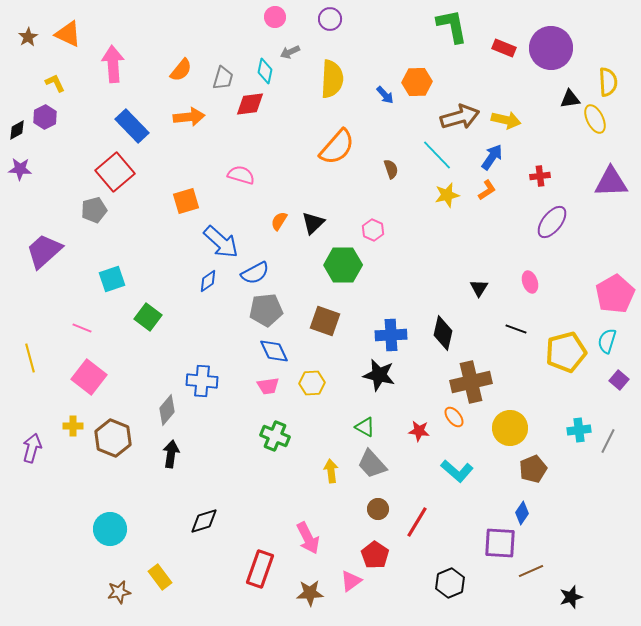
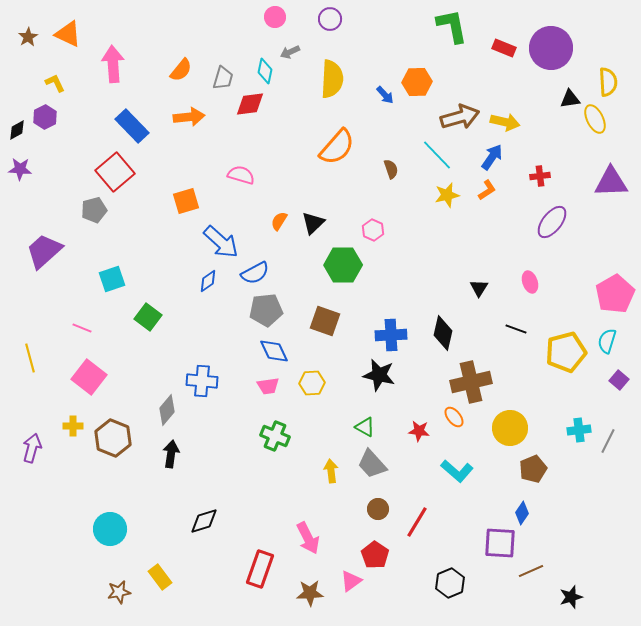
yellow arrow at (506, 120): moved 1 px left, 2 px down
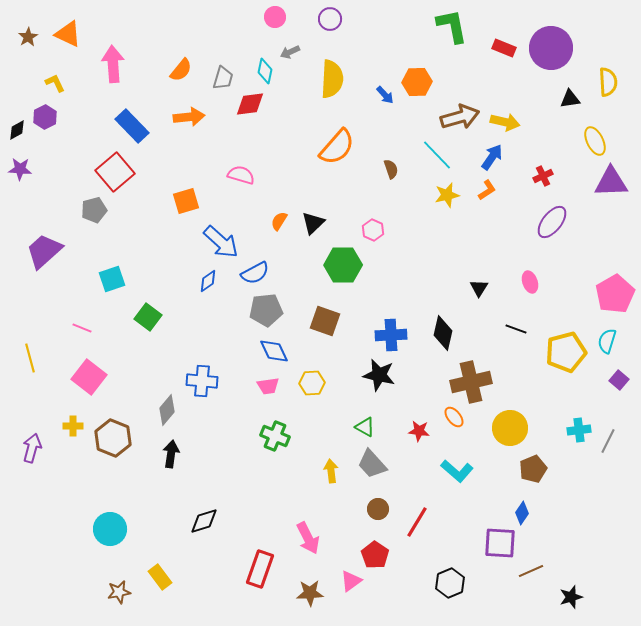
yellow ellipse at (595, 119): moved 22 px down
red cross at (540, 176): moved 3 px right; rotated 18 degrees counterclockwise
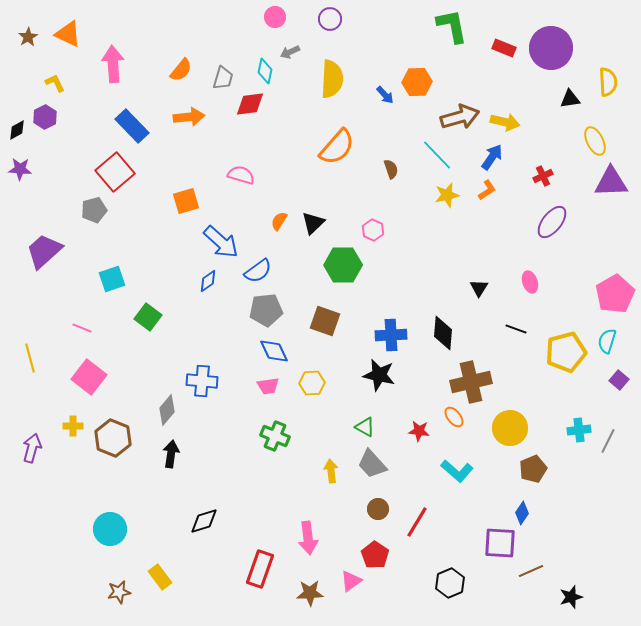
blue semicircle at (255, 273): moved 3 px right, 2 px up; rotated 8 degrees counterclockwise
black diamond at (443, 333): rotated 8 degrees counterclockwise
pink arrow at (308, 538): rotated 20 degrees clockwise
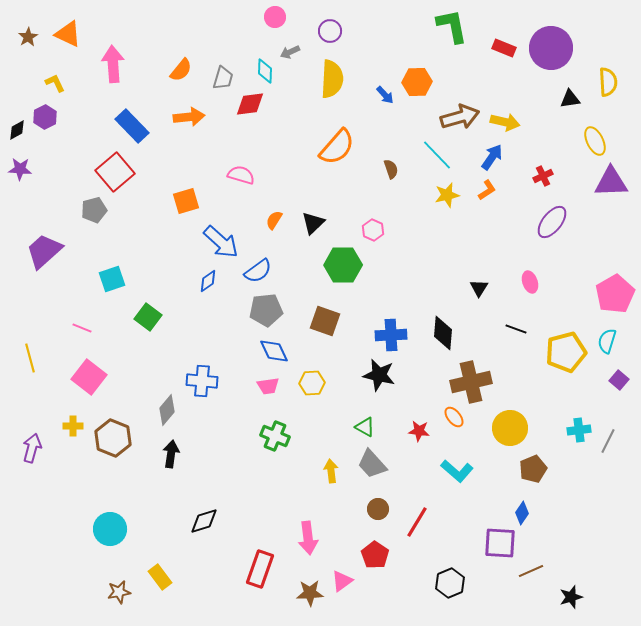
purple circle at (330, 19): moved 12 px down
cyan diamond at (265, 71): rotated 10 degrees counterclockwise
orange semicircle at (279, 221): moved 5 px left, 1 px up
pink triangle at (351, 581): moved 9 px left
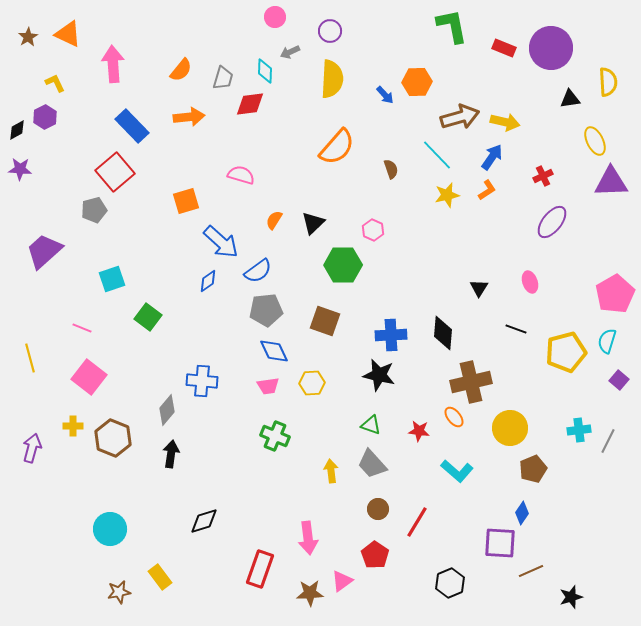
green triangle at (365, 427): moved 6 px right, 2 px up; rotated 10 degrees counterclockwise
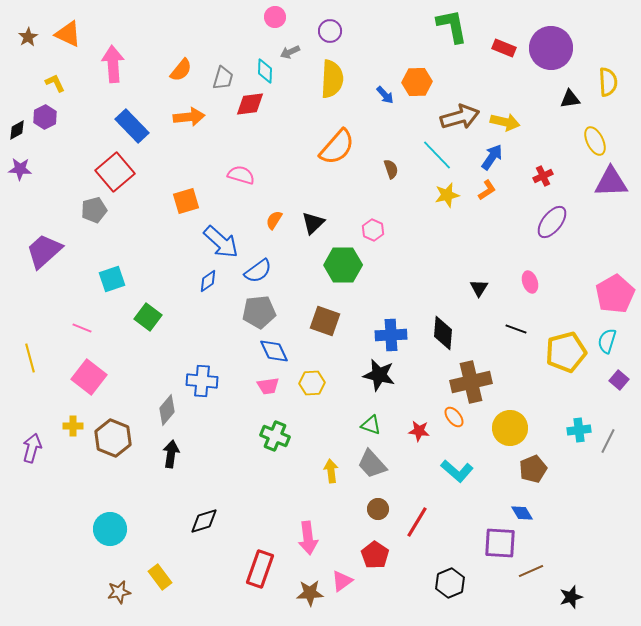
gray pentagon at (266, 310): moved 7 px left, 2 px down
blue diamond at (522, 513): rotated 65 degrees counterclockwise
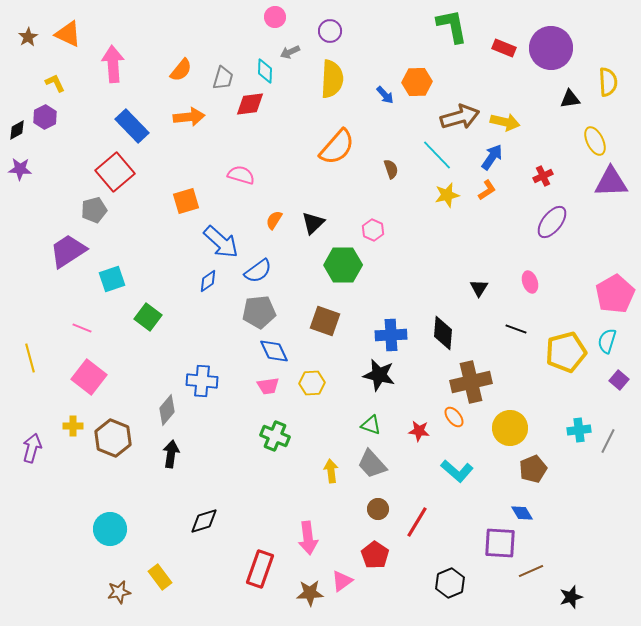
purple trapezoid at (44, 251): moved 24 px right; rotated 9 degrees clockwise
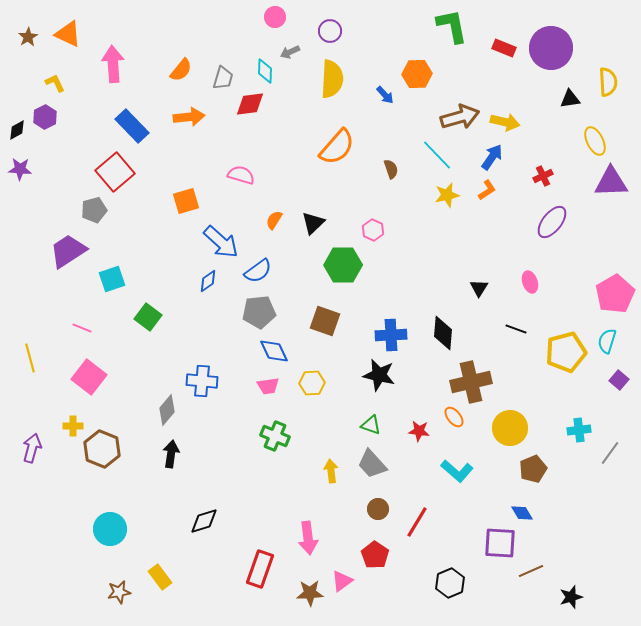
orange hexagon at (417, 82): moved 8 px up
brown hexagon at (113, 438): moved 11 px left, 11 px down
gray line at (608, 441): moved 2 px right, 12 px down; rotated 10 degrees clockwise
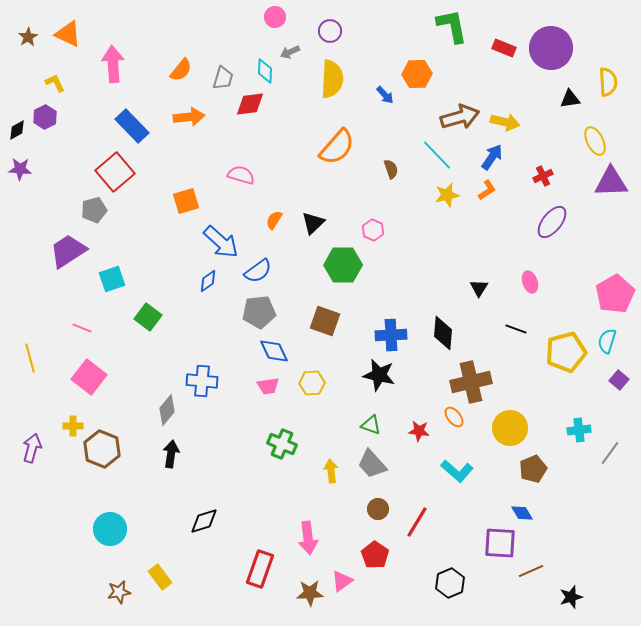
green cross at (275, 436): moved 7 px right, 8 px down
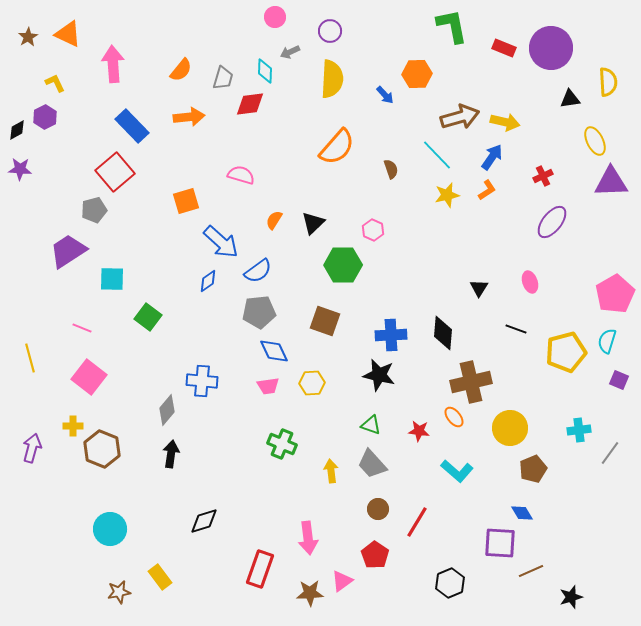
cyan square at (112, 279): rotated 20 degrees clockwise
purple square at (619, 380): rotated 18 degrees counterclockwise
